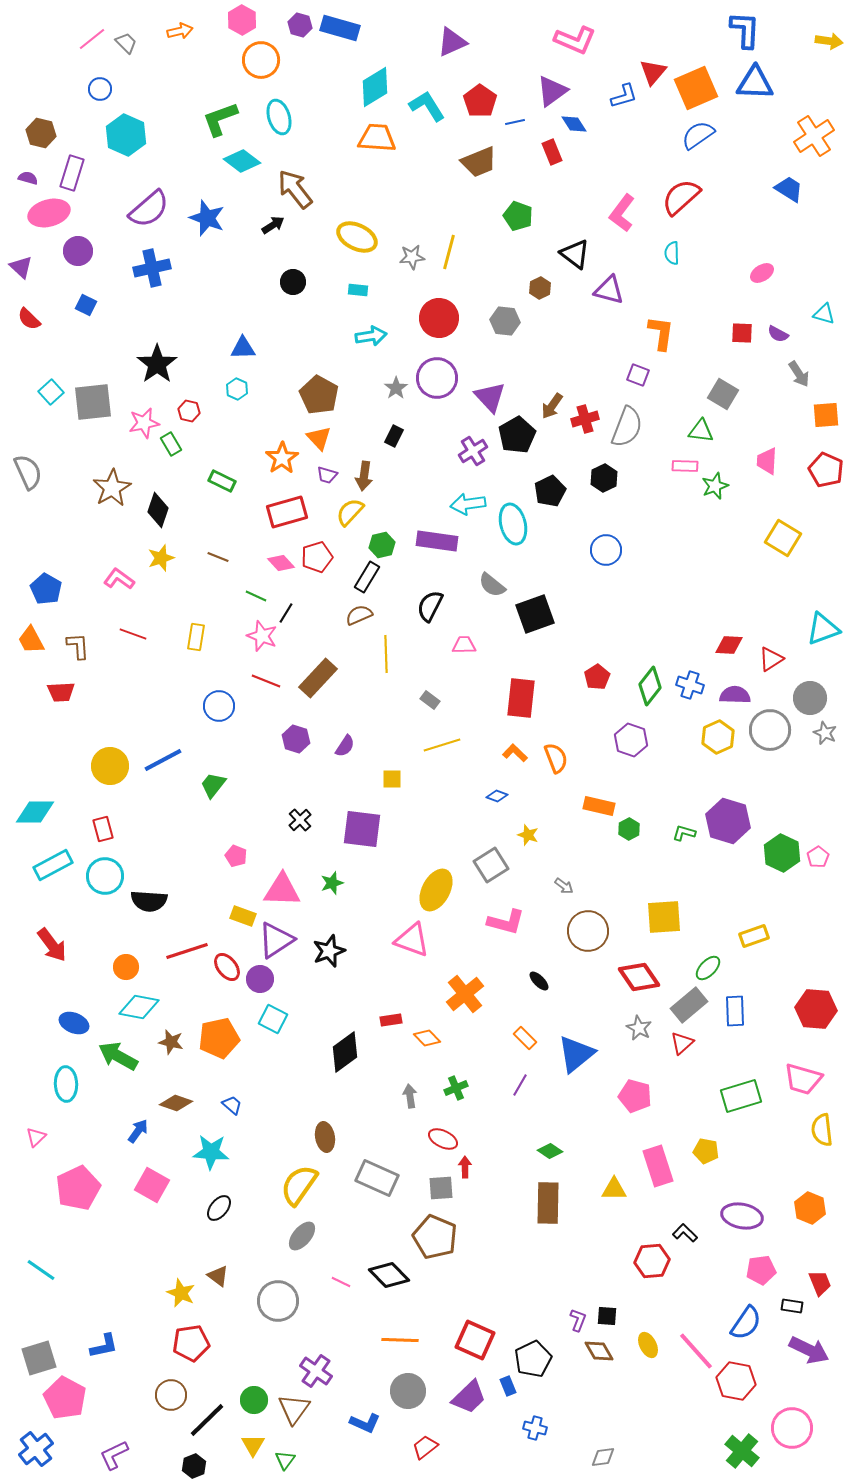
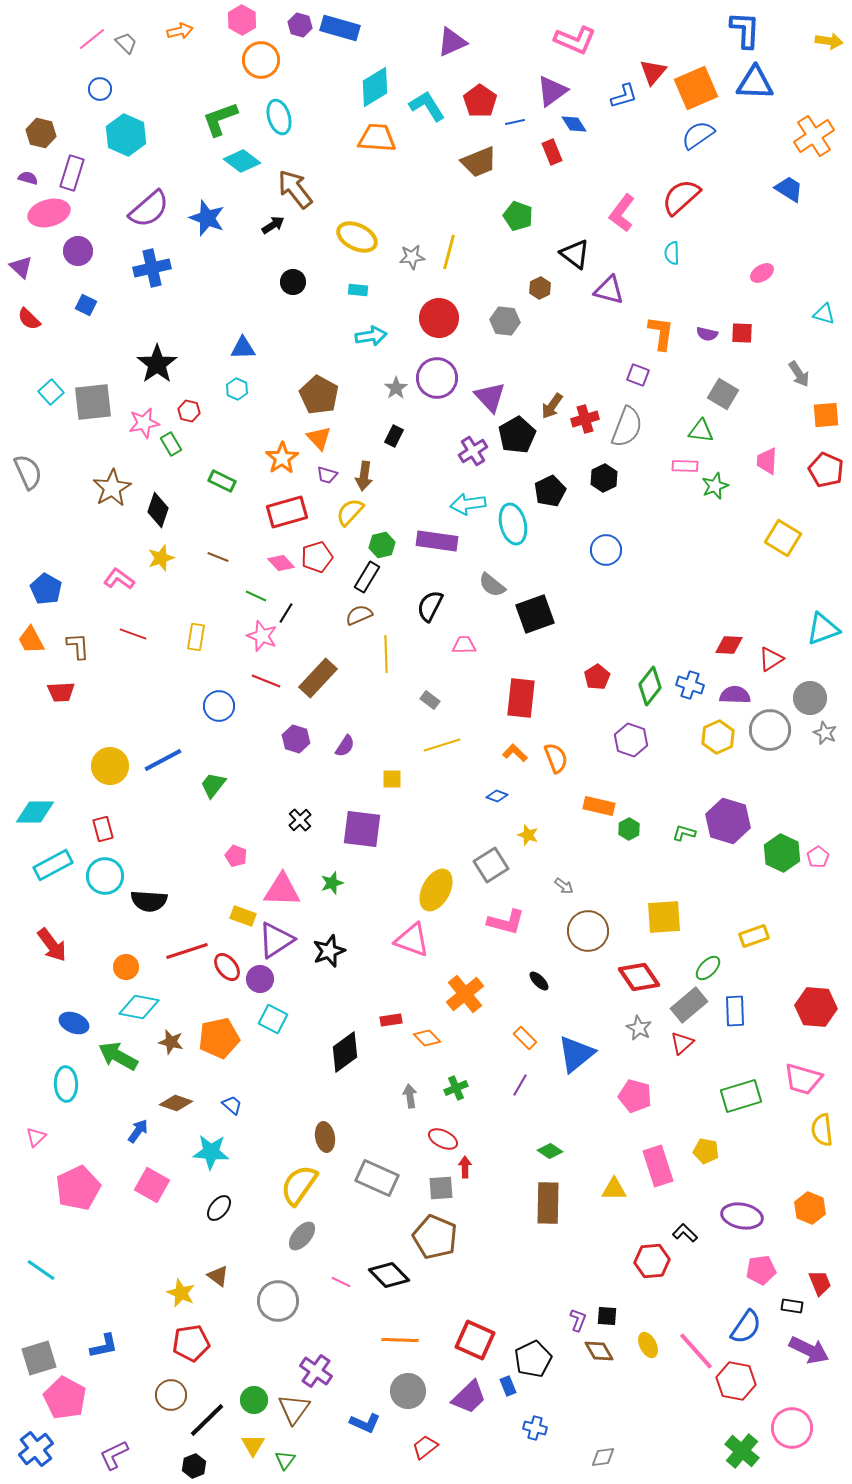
purple semicircle at (778, 334): moved 71 px left; rotated 15 degrees counterclockwise
red hexagon at (816, 1009): moved 2 px up
blue semicircle at (746, 1323): moved 4 px down
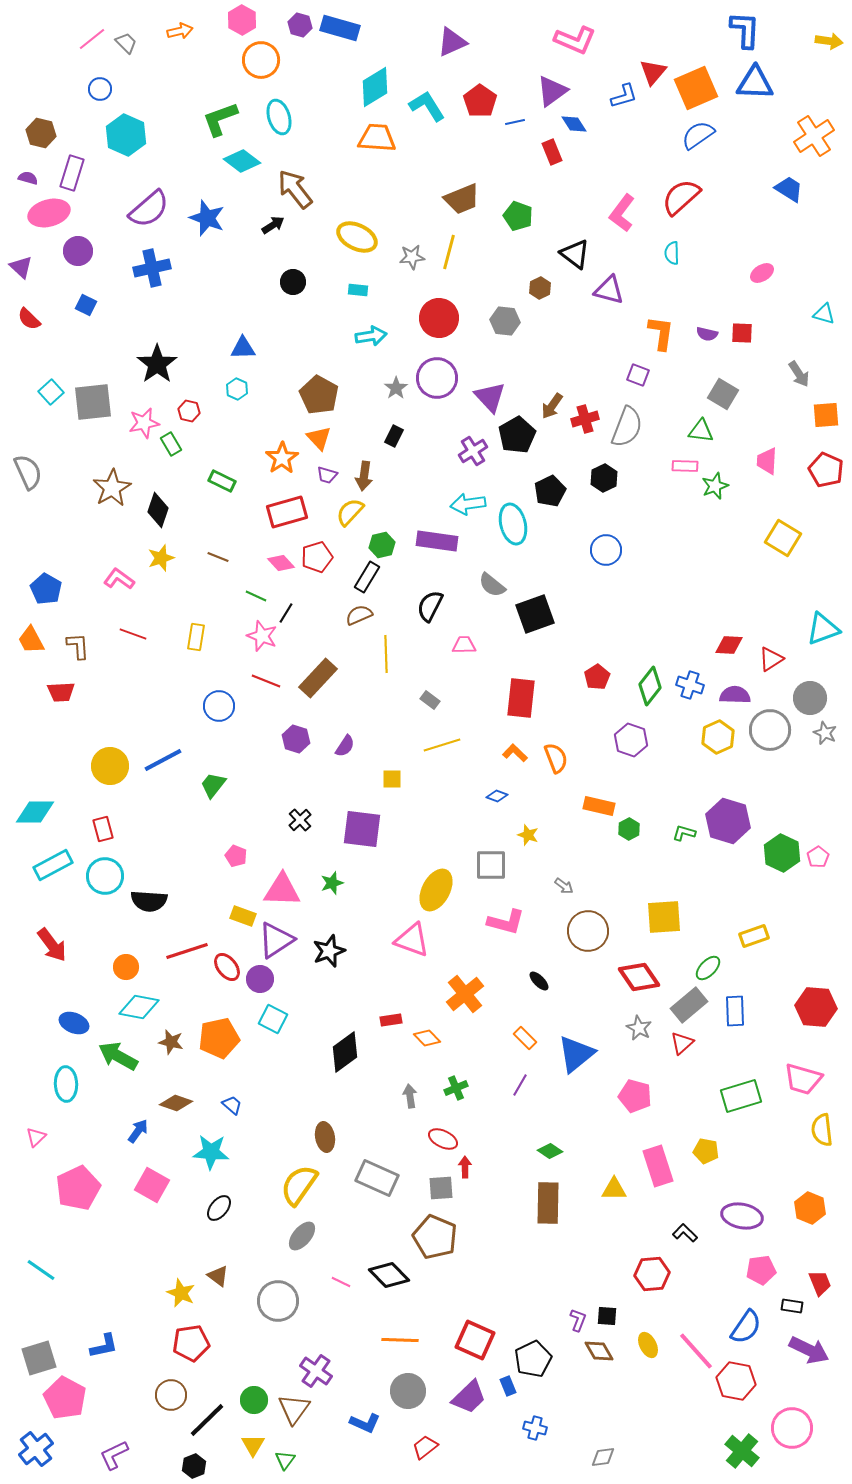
brown trapezoid at (479, 162): moved 17 px left, 37 px down
gray square at (491, 865): rotated 32 degrees clockwise
red hexagon at (652, 1261): moved 13 px down
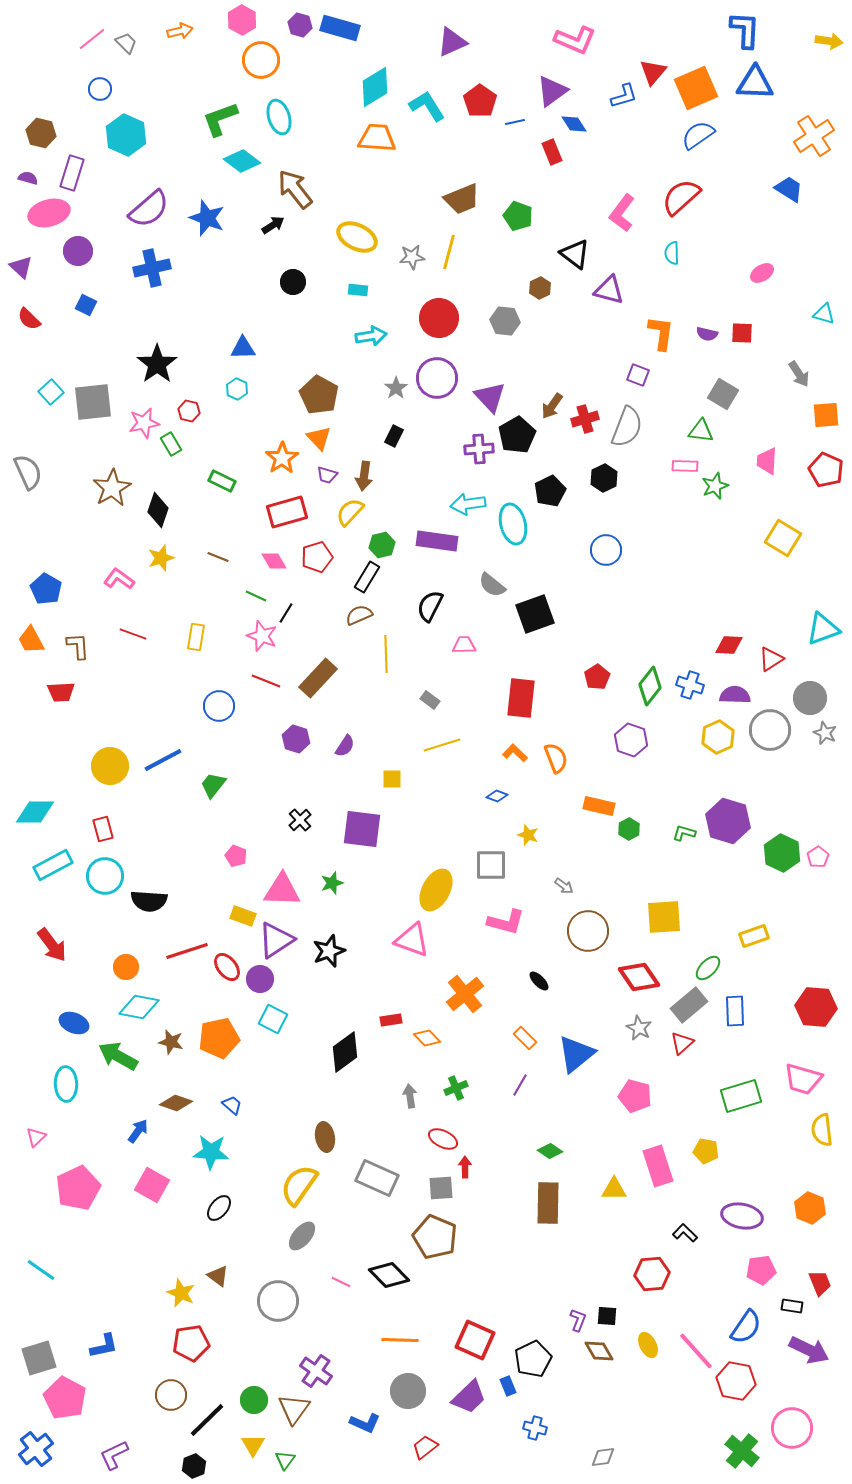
purple cross at (473, 451): moved 6 px right, 2 px up; rotated 28 degrees clockwise
pink diamond at (281, 563): moved 7 px left, 2 px up; rotated 12 degrees clockwise
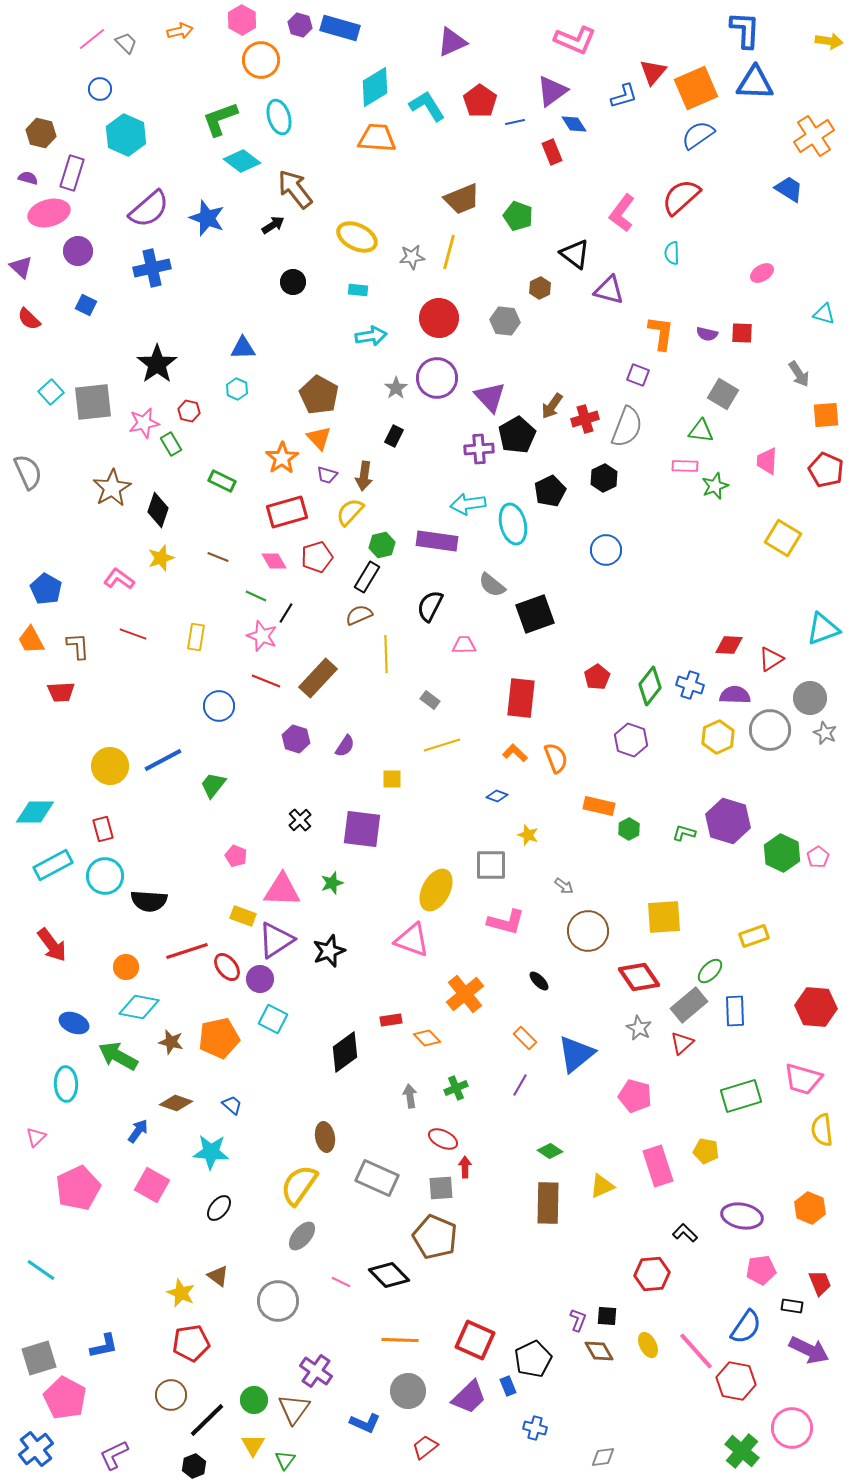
green ellipse at (708, 968): moved 2 px right, 3 px down
yellow triangle at (614, 1189): moved 12 px left, 3 px up; rotated 24 degrees counterclockwise
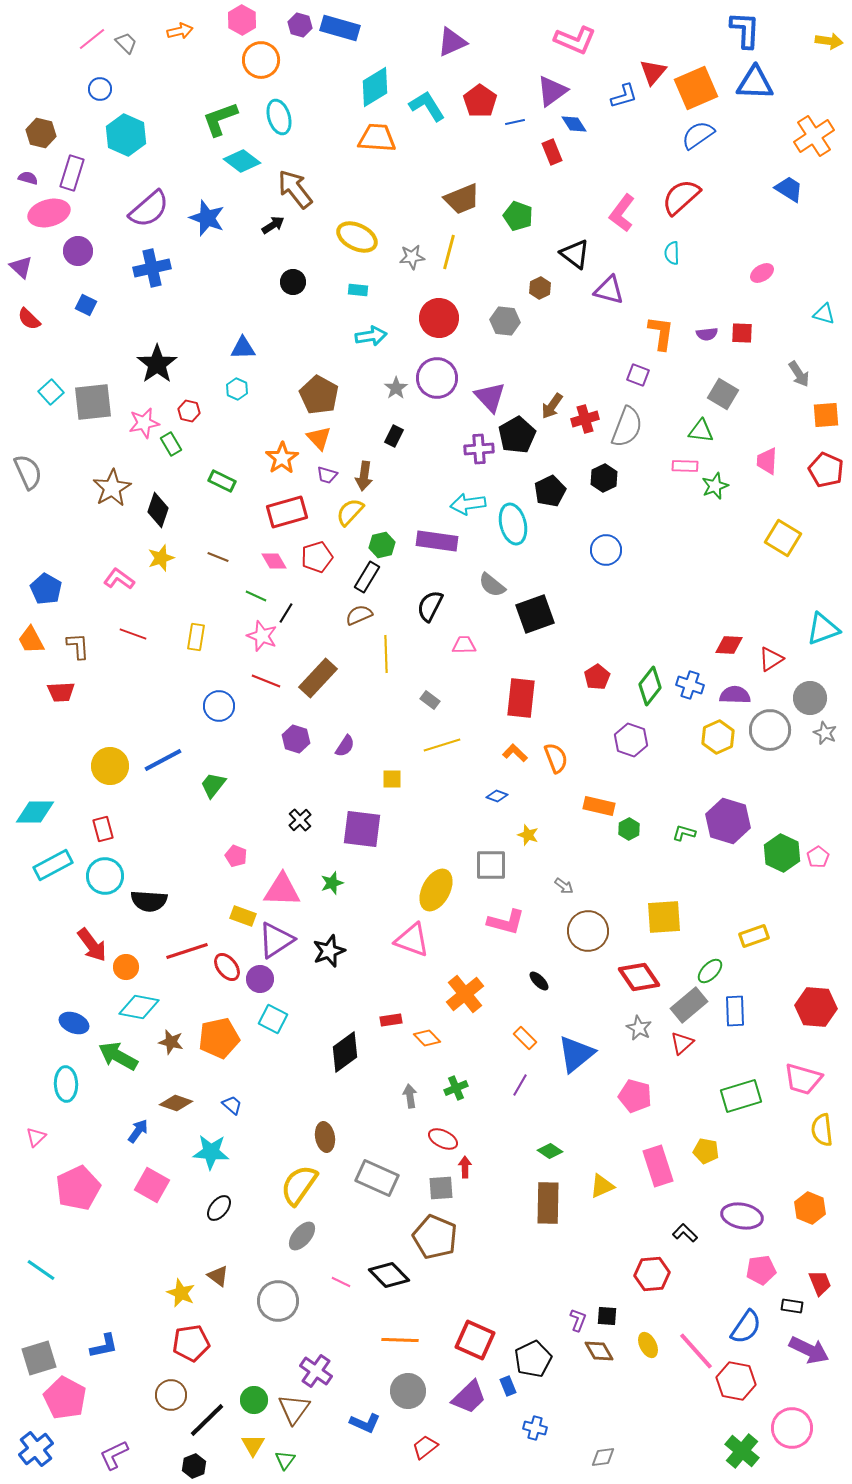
purple semicircle at (707, 334): rotated 20 degrees counterclockwise
red arrow at (52, 945): moved 40 px right
